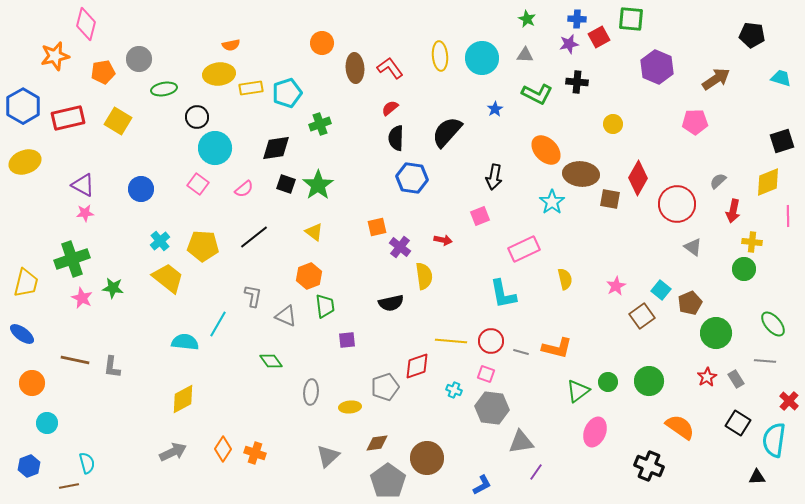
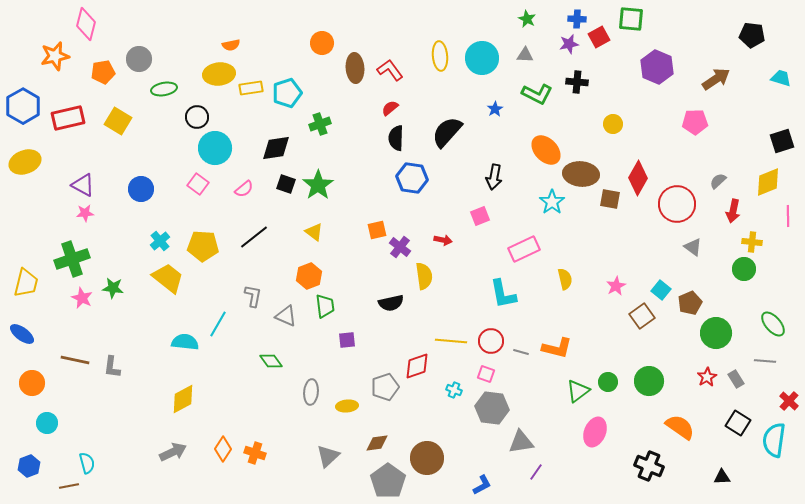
red L-shape at (390, 68): moved 2 px down
orange square at (377, 227): moved 3 px down
yellow ellipse at (350, 407): moved 3 px left, 1 px up
black triangle at (757, 477): moved 35 px left
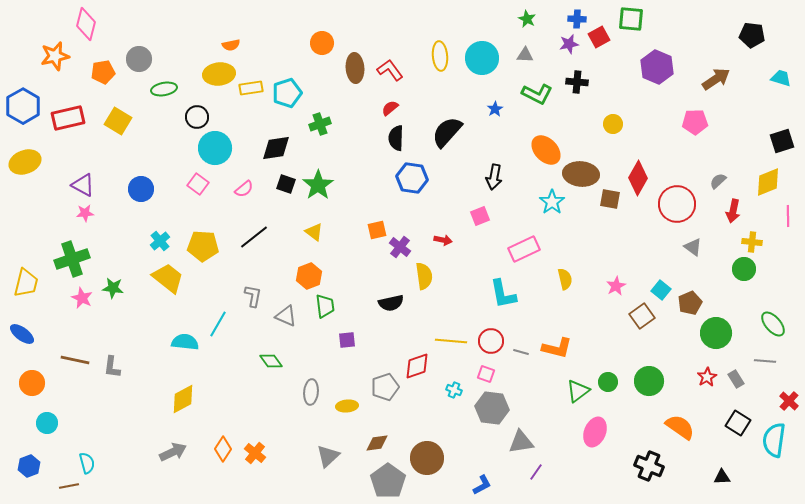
orange cross at (255, 453): rotated 20 degrees clockwise
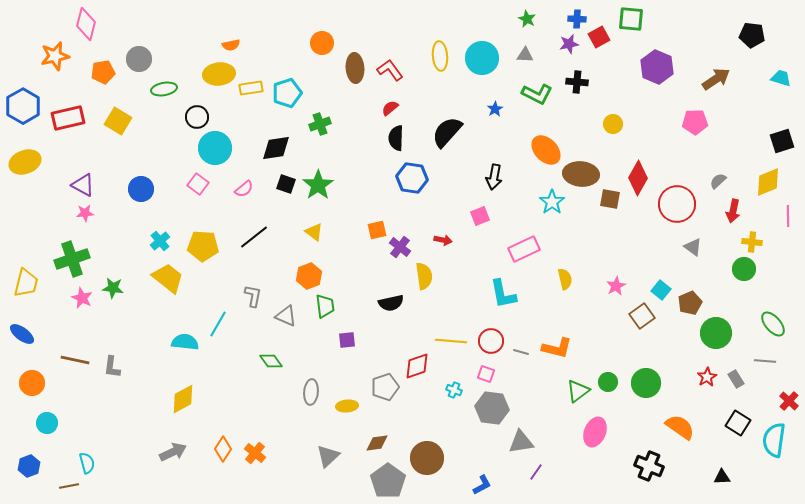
green circle at (649, 381): moved 3 px left, 2 px down
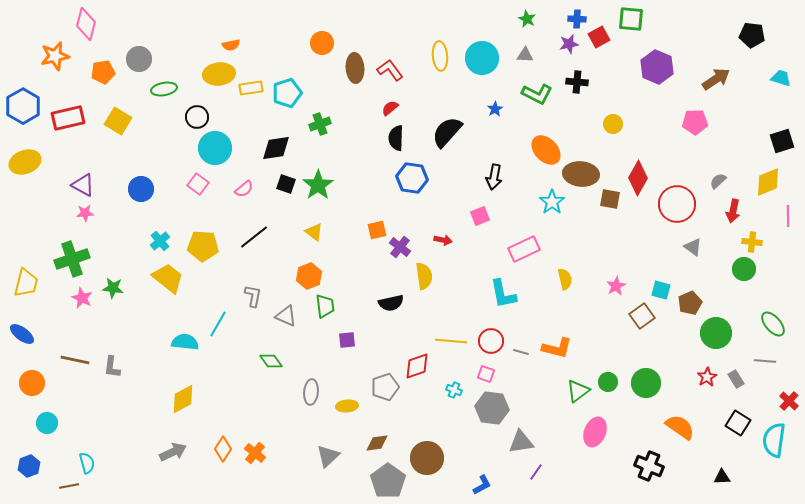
cyan square at (661, 290): rotated 24 degrees counterclockwise
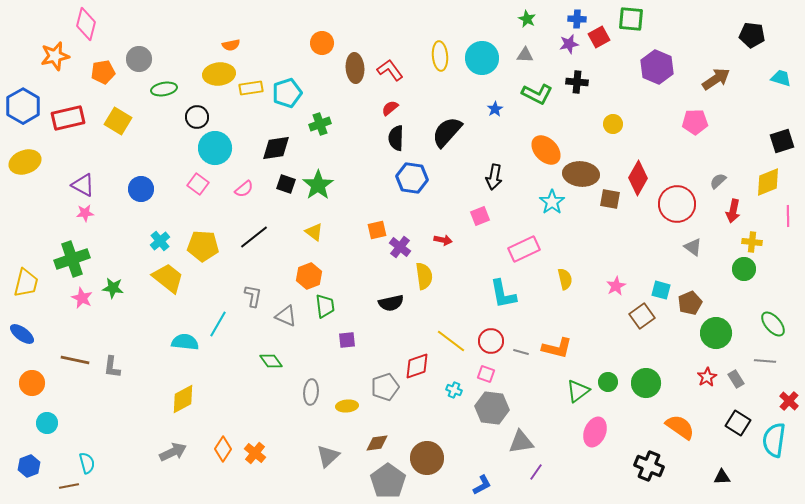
yellow line at (451, 341): rotated 32 degrees clockwise
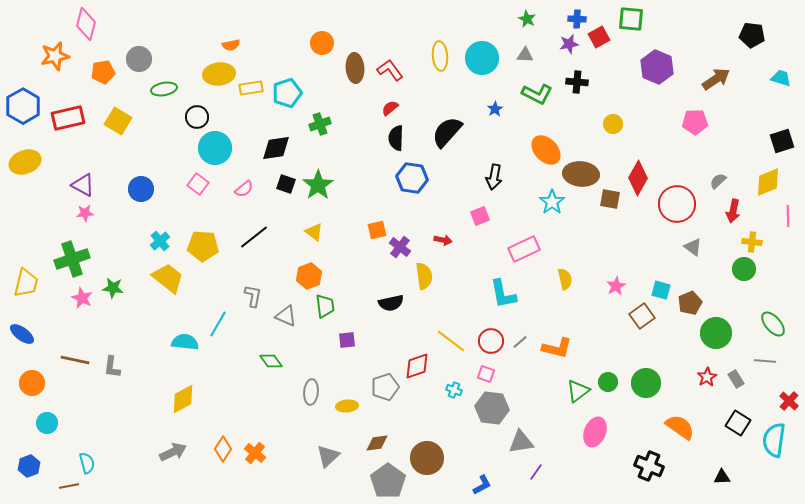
gray line at (521, 352): moved 1 px left, 10 px up; rotated 56 degrees counterclockwise
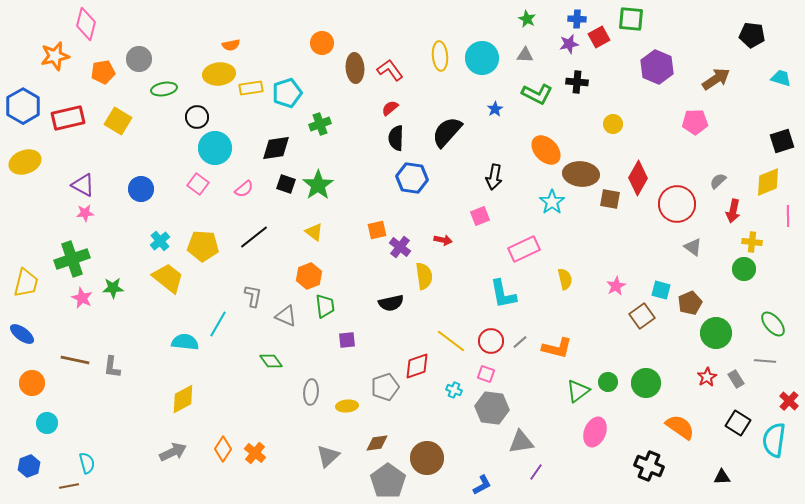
green star at (113, 288): rotated 10 degrees counterclockwise
